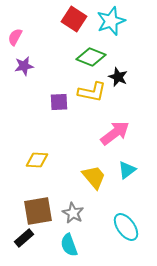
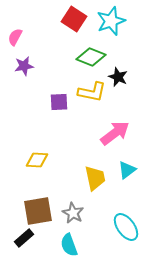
yellow trapezoid: moved 1 px right, 1 px down; rotated 28 degrees clockwise
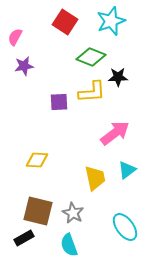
red square: moved 9 px left, 3 px down
black star: rotated 24 degrees counterclockwise
yellow L-shape: rotated 16 degrees counterclockwise
brown square: rotated 24 degrees clockwise
cyan ellipse: moved 1 px left
black rectangle: rotated 12 degrees clockwise
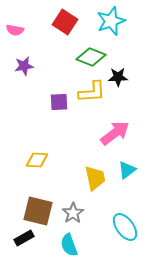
pink semicircle: moved 7 px up; rotated 108 degrees counterclockwise
gray star: rotated 10 degrees clockwise
